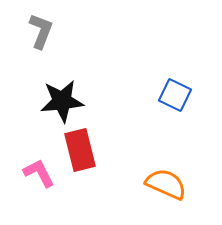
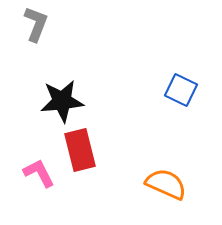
gray L-shape: moved 5 px left, 7 px up
blue square: moved 6 px right, 5 px up
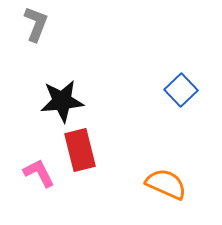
blue square: rotated 20 degrees clockwise
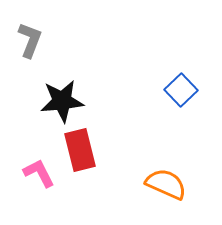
gray L-shape: moved 6 px left, 16 px down
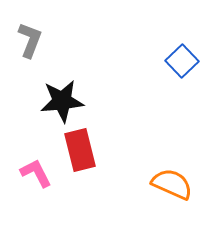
blue square: moved 1 px right, 29 px up
pink L-shape: moved 3 px left
orange semicircle: moved 6 px right
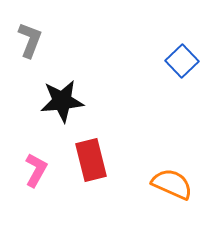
red rectangle: moved 11 px right, 10 px down
pink L-shape: moved 3 px up; rotated 56 degrees clockwise
